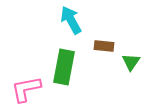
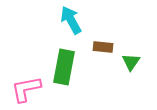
brown rectangle: moved 1 px left, 1 px down
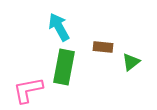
cyan arrow: moved 12 px left, 7 px down
green triangle: rotated 18 degrees clockwise
pink L-shape: moved 2 px right, 1 px down
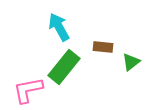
green rectangle: rotated 28 degrees clockwise
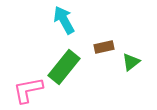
cyan arrow: moved 5 px right, 7 px up
brown rectangle: moved 1 px right; rotated 18 degrees counterclockwise
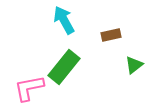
brown rectangle: moved 7 px right, 12 px up
green triangle: moved 3 px right, 3 px down
pink L-shape: moved 1 px right, 2 px up
